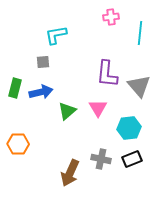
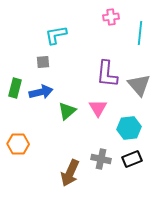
gray triangle: moved 1 px up
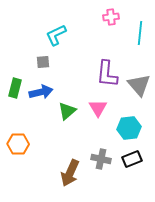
cyan L-shape: rotated 15 degrees counterclockwise
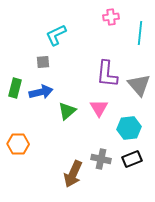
pink triangle: moved 1 px right
brown arrow: moved 3 px right, 1 px down
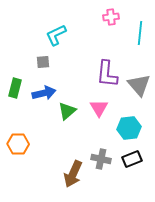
blue arrow: moved 3 px right, 1 px down
